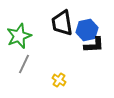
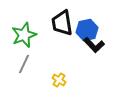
green star: moved 5 px right, 1 px up
black L-shape: rotated 50 degrees clockwise
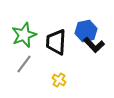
black trapezoid: moved 6 px left, 19 px down; rotated 12 degrees clockwise
blue hexagon: moved 1 px left, 1 px down
gray line: rotated 12 degrees clockwise
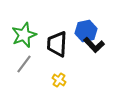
black trapezoid: moved 1 px right, 2 px down
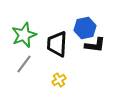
blue hexagon: moved 1 px left, 3 px up
black L-shape: moved 1 px right; rotated 40 degrees counterclockwise
yellow cross: rotated 24 degrees clockwise
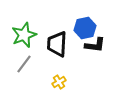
yellow cross: moved 2 px down
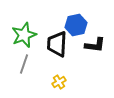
blue hexagon: moved 9 px left, 3 px up
gray line: rotated 18 degrees counterclockwise
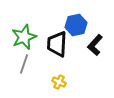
green star: moved 2 px down
black L-shape: rotated 125 degrees clockwise
yellow cross: rotated 32 degrees counterclockwise
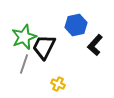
black trapezoid: moved 13 px left, 3 px down; rotated 24 degrees clockwise
yellow cross: moved 1 px left, 2 px down
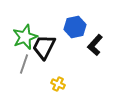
blue hexagon: moved 1 px left, 2 px down
green star: moved 1 px right
